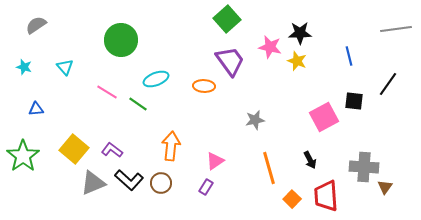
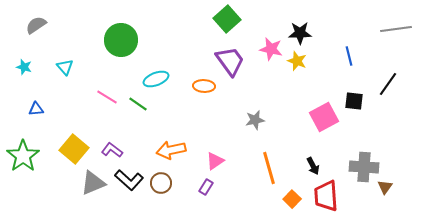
pink star: moved 1 px right, 2 px down
pink line: moved 5 px down
orange arrow: moved 4 px down; rotated 108 degrees counterclockwise
black arrow: moved 3 px right, 6 px down
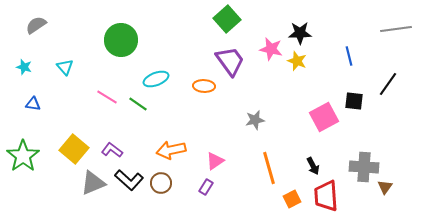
blue triangle: moved 3 px left, 5 px up; rotated 14 degrees clockwise
orange square: rotated 18 degrees clockwise
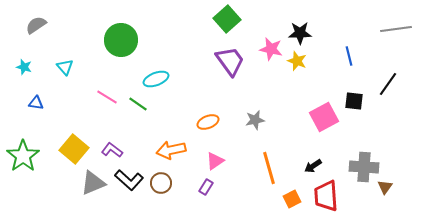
orange ellipse: moved 4 px right, 36 px down; rotated 25 degrees counterclockwise
blue triangle: moved 3 px right, 1 px up
black arrow: rotated 84 degrees clockwise
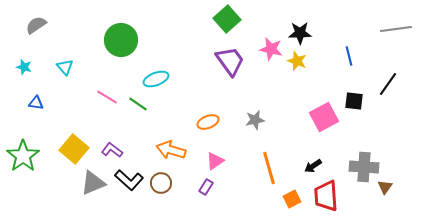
orange arrow: rotated 28 degrees clockwise
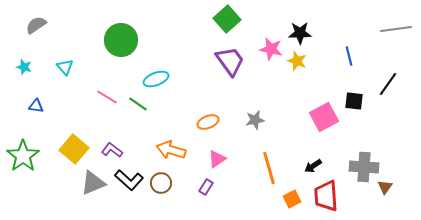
blue triangle: moved 3 px down
pink triangle: moved 2 px right, 2 px up
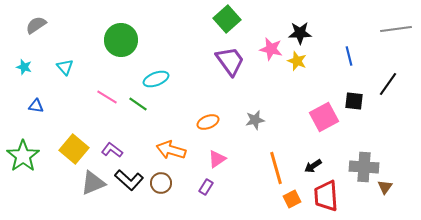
orange line: moved 7 px right
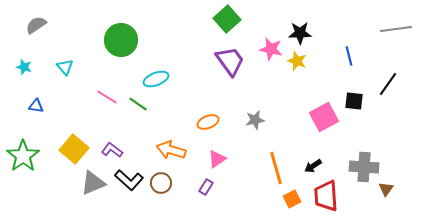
brown triangle: moved 1 px right, 2 px down
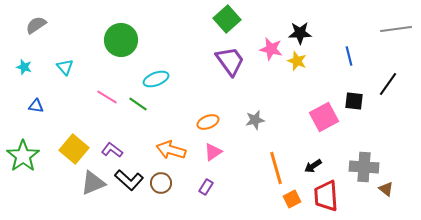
pink triangle: moved 4 px left, 7 px up
brown triangle: rotated 28 degrees counterclockwise
